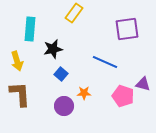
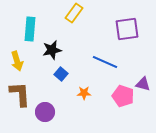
black star: moved 1 px left, 1 px down
purple circle: moved 19 px left, 6 px down
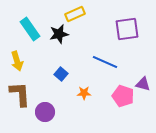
yellow rectangle: moved 1 px right, 1 px down; rotated 30 degrees clockwise
cyan rectangle: rotated 40 degrees counterclockwise
black star: moved 7 px right, 16 px up
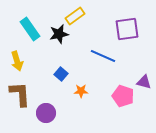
yellow rectangle: moved 2 px down; rotated 12 degrees counterclockwise
blue line: moved 2 px left, 6 px up
purple triangle: moved 1 px right, 2 px up
orange star: moved 3 px left, 2 px up
purple circle: moved 1 px right, 1 px down
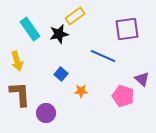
purple triangle: moved 2 px left, 3 px up; rotated 28 degrees clockwise
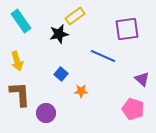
cyan rectangle: moved 9 px left, 8 px up
pink pentagon: moved 10 px right, 13 px down
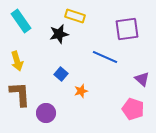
yellow rectangle: rotated 54 degrees clockwise
blue line: moved 2 px right, 1 px down
orange star: rotated 16 degrees counterclockwise
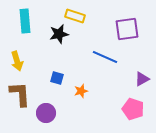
cyan rectangle: moved 4 px right; rotated 30 degrees clockwise
blue square: moved 4 px left, 4 px down; rotated 24 degrees counterclockwise
purple triangle: rotated 49 degrees clockwise
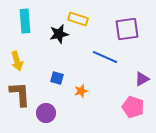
yellow rectangle: moved 3 px right, 3 px down
pink pentagon: moved 2 px up
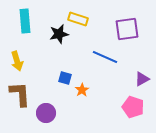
blue square: moved 8 px right
orange star: moved 1 px right, 1 px up; rotated 16 degrees counterclockwise
